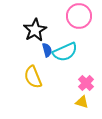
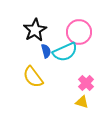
pink circle: moved 16 px down
blue semicircle: moved 1 px left, 1 px down
yellow semicircle: rotated 15 degrees counterclockwise
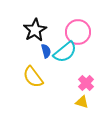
pink circle: moved 1 px left
cyan semicircle: rotated 15 degrees counterclockwise
